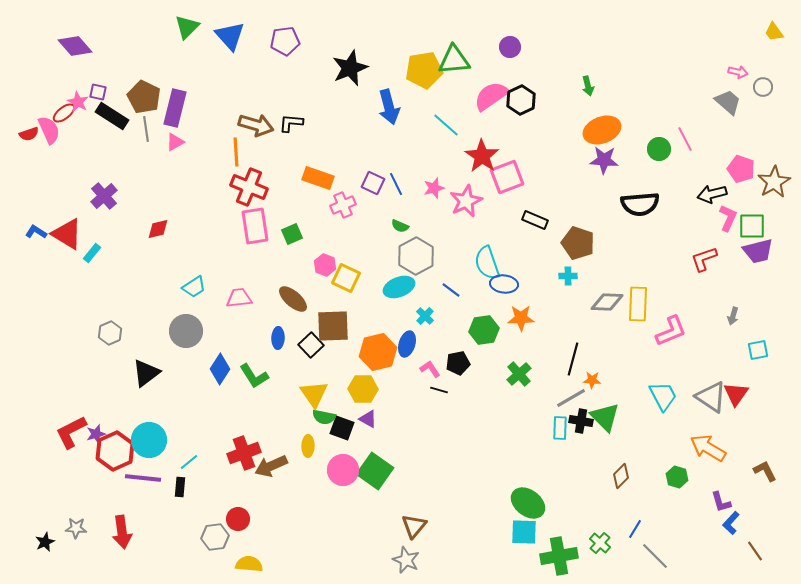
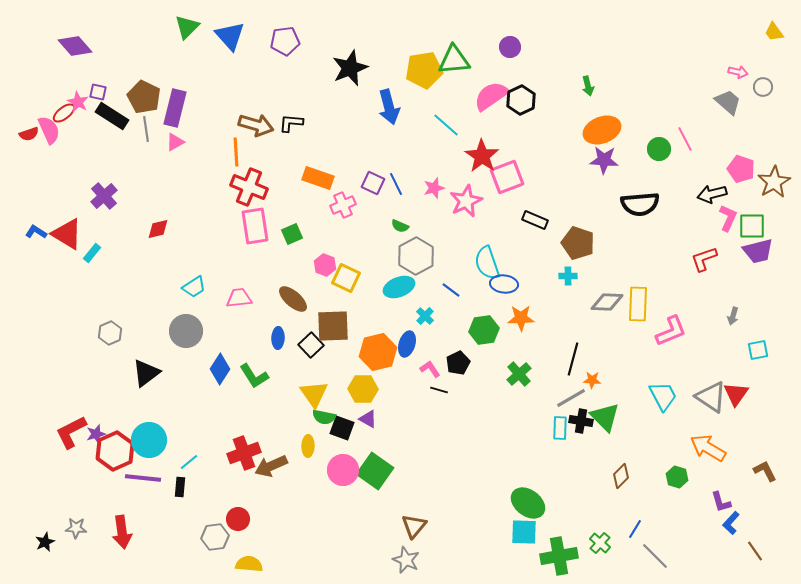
black pentagon at (458, 363): rotated 15 degrees counterclockwise
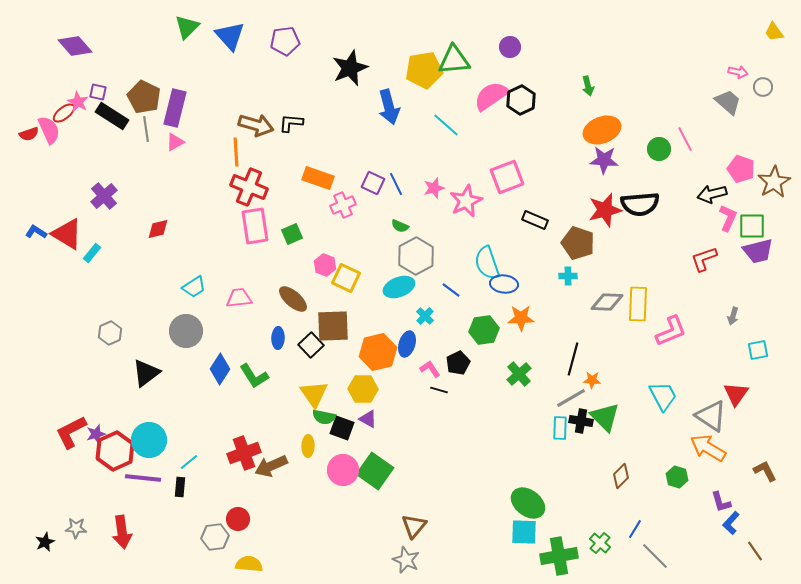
red star at (482, 156): moved 123 px right, 54 px down; rotated 24 degrees clockwise
gray triangle at (711, 397): moved 19 px down
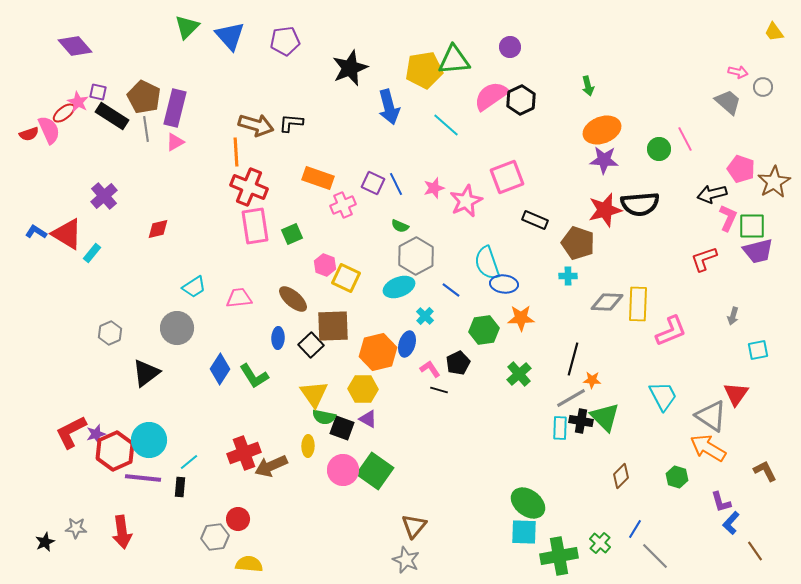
gray circle at (186, 331): moved 9 px left, 3 px up
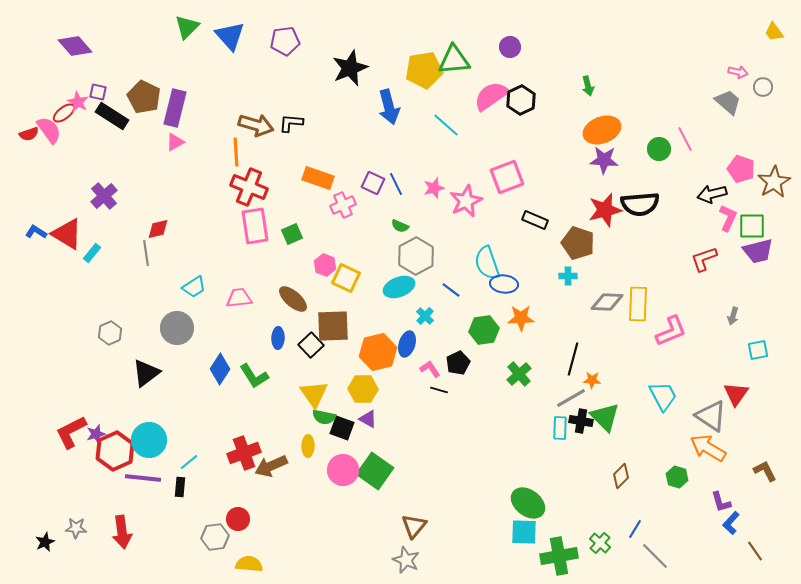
gray line at (146, 129): moved 124 px down
pink semicircle at (49, 130): rotated 12 degrees counterclockwise
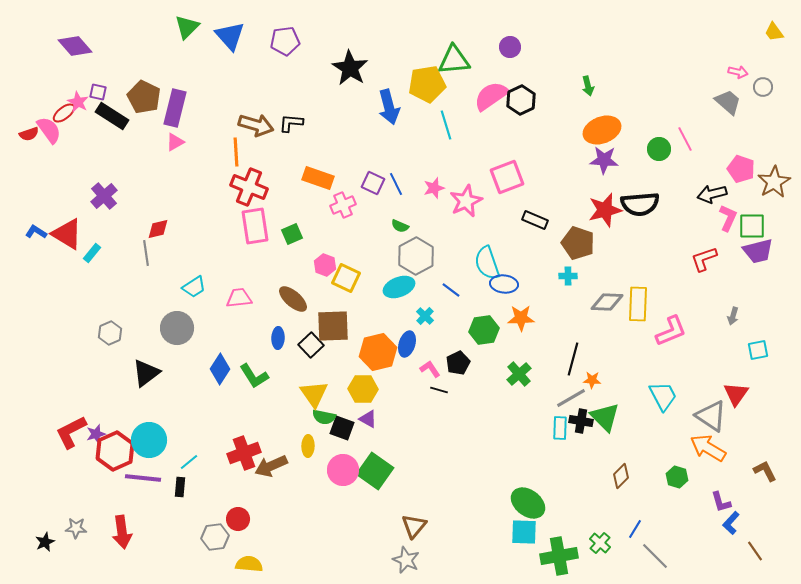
black star at (350, 68): rotated 18 degrees counterclockwise
yellow pentagon at (424, 70): moved 3 px right, 14 px down
cyan line at (446, 125): rotated 32 degrees clockwise
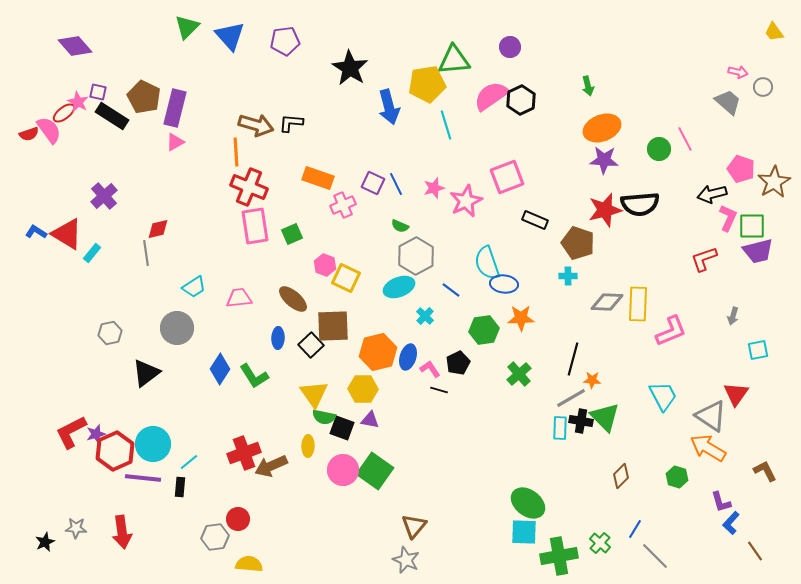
orange ellipse at (602, 130): moved 2 px up
gray hexagon at (110, 333): rotated 10 degrees clockwise
blue ellipse at (407, 344): moved 1 px right, 13 px down
purple triangle at (368, 419): moved 2 px right, 1 px down; rotated 18 degrees counterclockwise
cyan circle at (149, 440): moved 4 px right, 4 px down
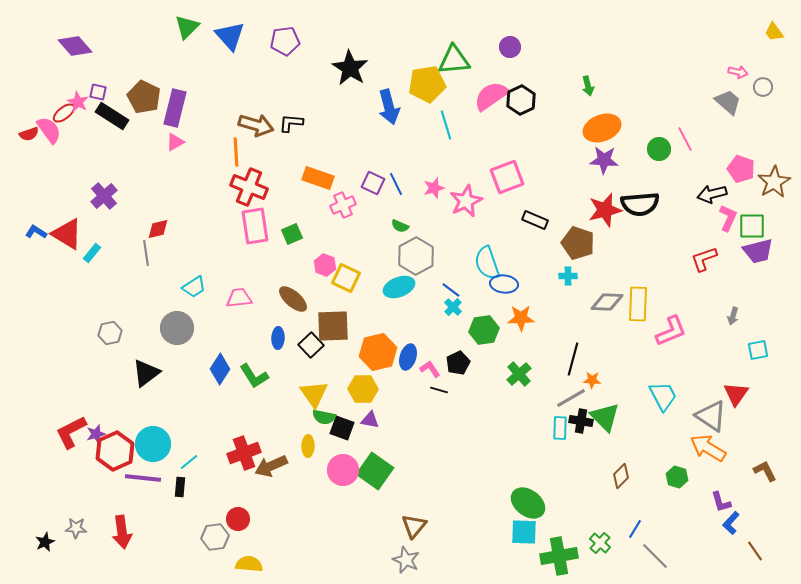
cyan cross at (425, 316): moved 28 px right, 9 px up
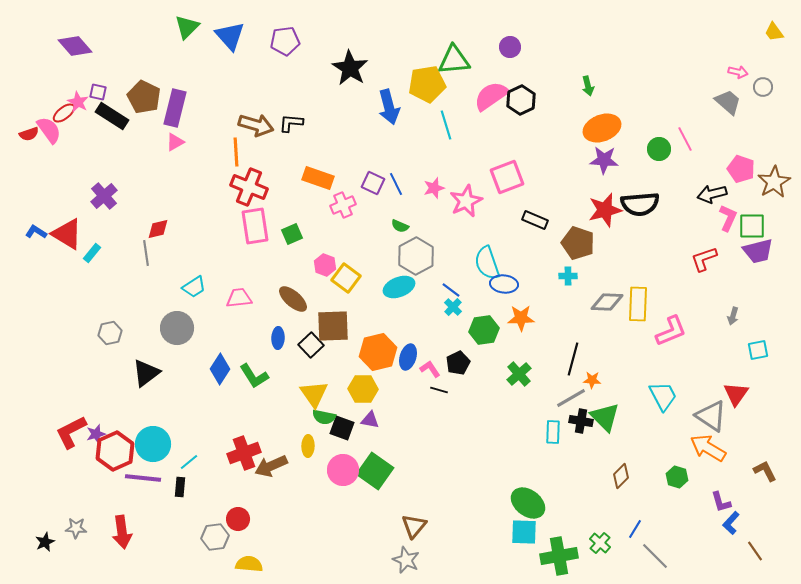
yellow square at (346, 278): rotated 12 degrees clockwise
cyan rectangle at (560, 428): moved 7 px left, 4 px down
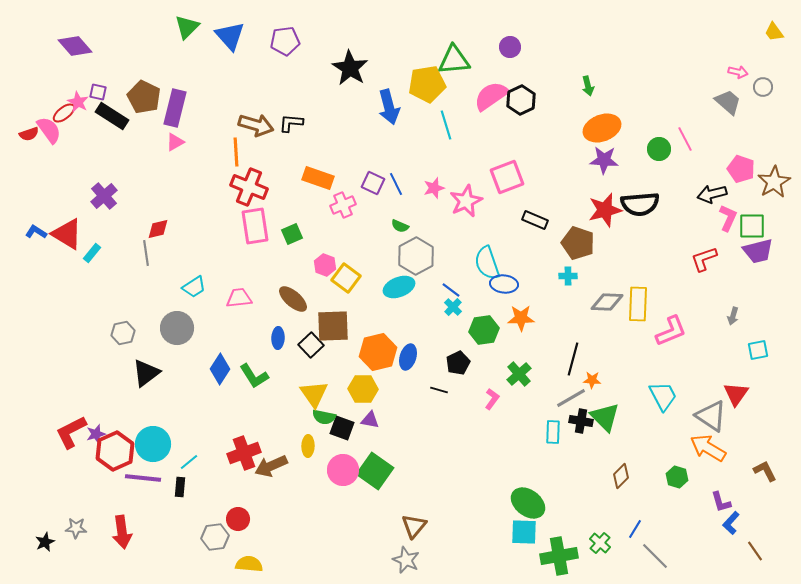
gray hexagon at (110, 333): moved 13 px right
pink L-shape at (430, 369): moved 62 px right, 30 px down; rotated 70 degrees clockwise
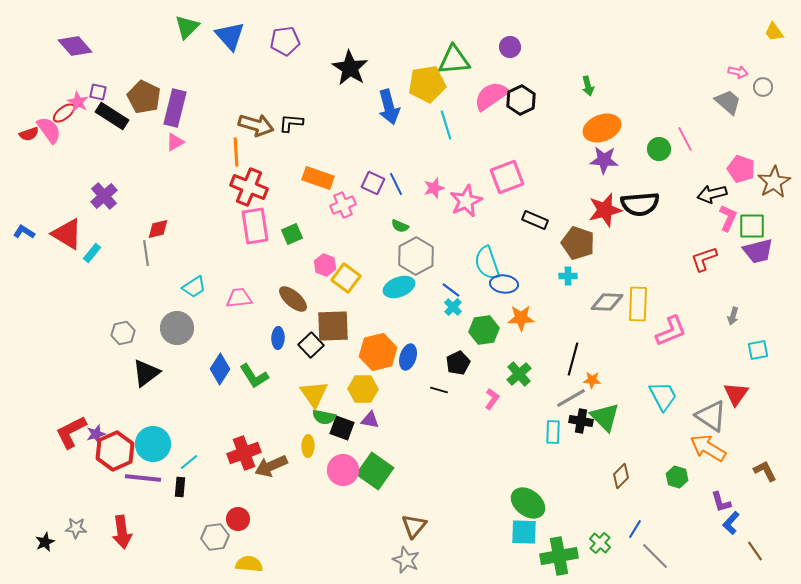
blue L-shape at (36, 232): moved 12 px left
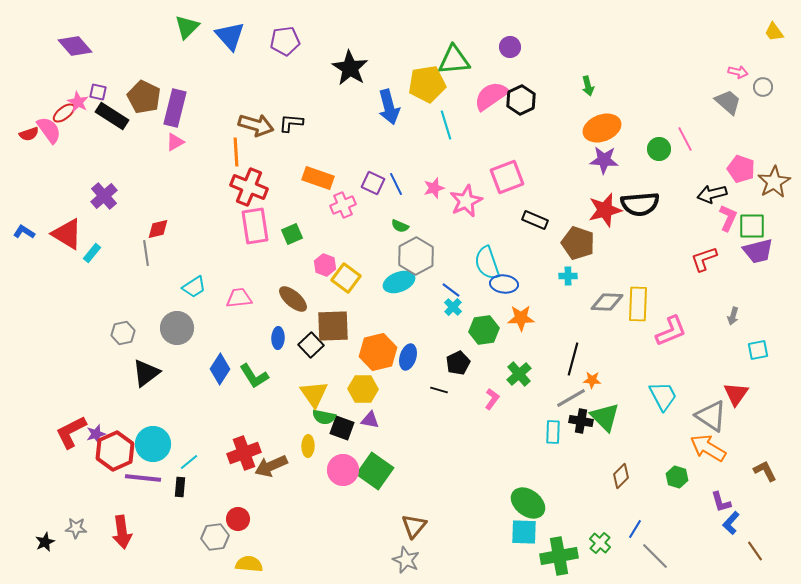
cyan ellipse at (399, 287): moved 5 px up
